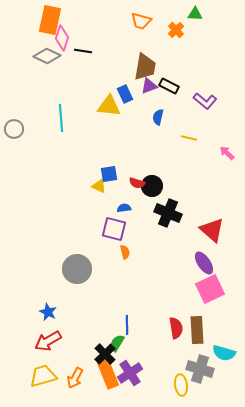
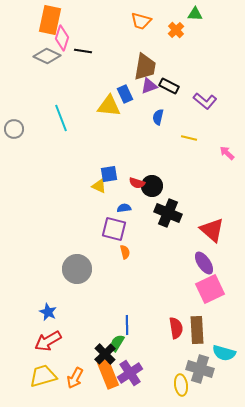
cyan line at (61, 118): rotated 16 degrees counterclockwise
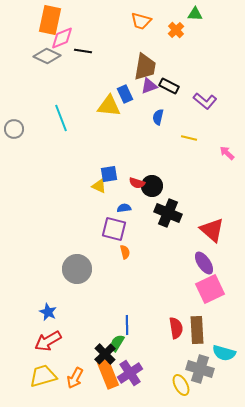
pink diamond at (62, 38): rotated 50 degrees clockwise
yellow ellipse at (181, 385): rotated 20 degrees counterclockwise
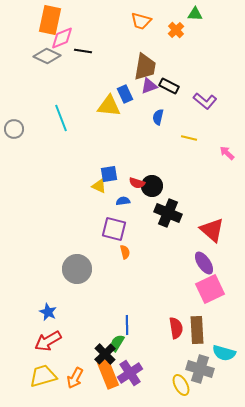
blue semicircle at (124, 208): moved 1 px left, 7 px up
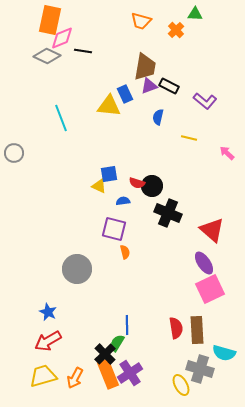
gray circle at (14, 129): moved 24 px down
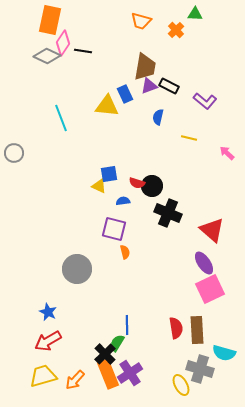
pink diamond at (62, 38): moved 1 px right, 5 px down; rotated 35 degrees counterclockwise
yellow triangle at (109, 106): moved 2 px left
orange arrow at (75, 378): moved 2 px down; rotated 15 degrees clockwise
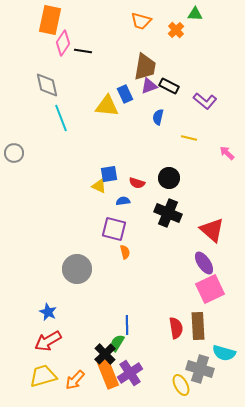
gray diamond at (47, 56): moved 29 px down; rotated 52 degrees clockwise
black circle at (152, 186): moved 17 px right, 8 px up
brown rectangle at (197, 330): moved 1 px right, 4 px up
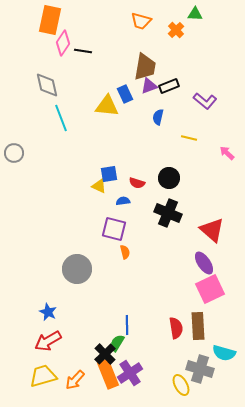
black rectangle at (169, 86): rotated 48 degrees counterclockwise
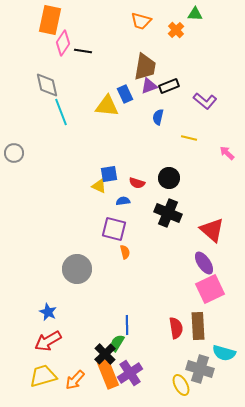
cyan line at (61, 118): moved 6 px up
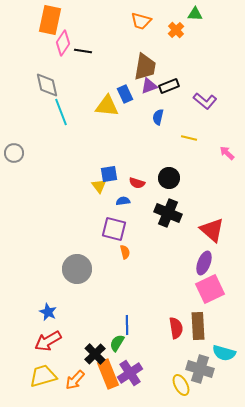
yellow triangle at (99, 186): rotated 28 degrees clockwise
purple ellipse at (204, 263): rotated 55 degrees clockwise
black cross at (105, 354): moved 10 px left
